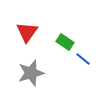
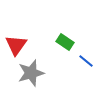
red triangle: moved 11 px left, 13 px down
blue line: moved 3 px right, 2 px down
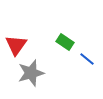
blue line: moved 1 px right, 2 px up
